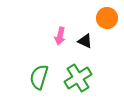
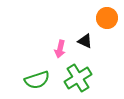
pink arrow: moved 13 px down
green semicircle: moved 2 px left, 3 px down; rotated 125 degrees counterclockwise
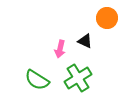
green semicircle: rotated 50 degrees clockwise
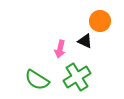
orange circle: moved 7 px left, 3 px down
green cross: moved 1 px left, 1 px up
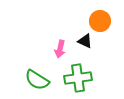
green cross: moved 1 px right, 1 px down; rotated 24 degrees clockwise
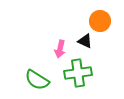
green cross: moved 5 px up
